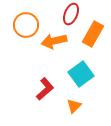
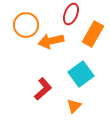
orange arrow: moved 3 px left
red L-shape: moved 2 px left
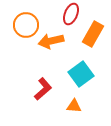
orange triangle: rotated 49 degrees clockwise
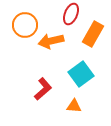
orange circle: moved 1 px left
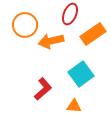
red ellipse: moved 1 px left
orange rectangle: rotated 25 degrees clockwise
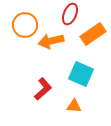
cyan square: rotated 30 degrees counterclockwise
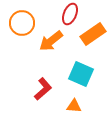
orange circle: moved 3 px left, 2 px up
orange arrow: rotated 25 degrees counterclockwise
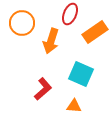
orange rectangle: moved 2 px right, 2 px up
orange arrow: rotated 35 degrees counterclockwise
